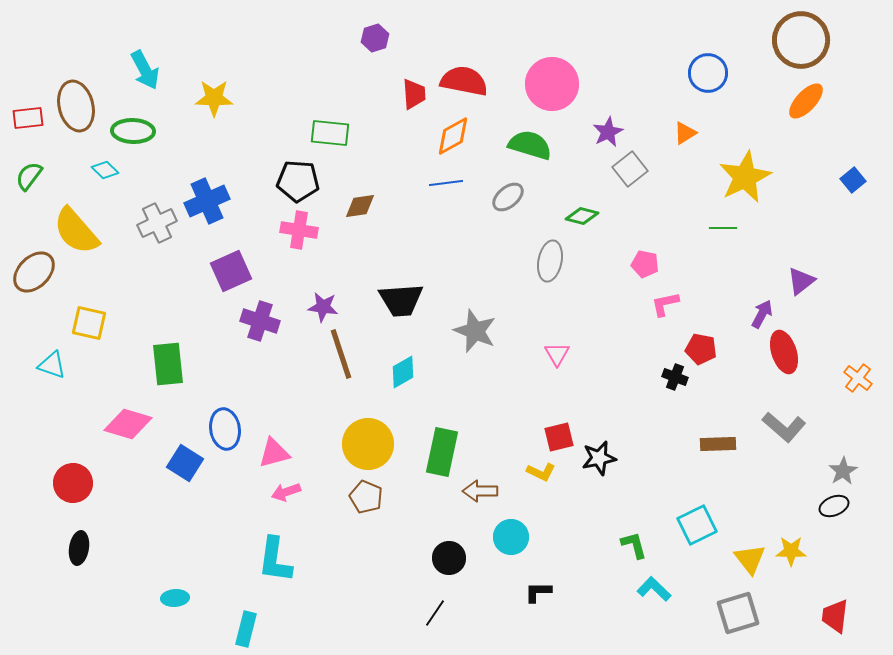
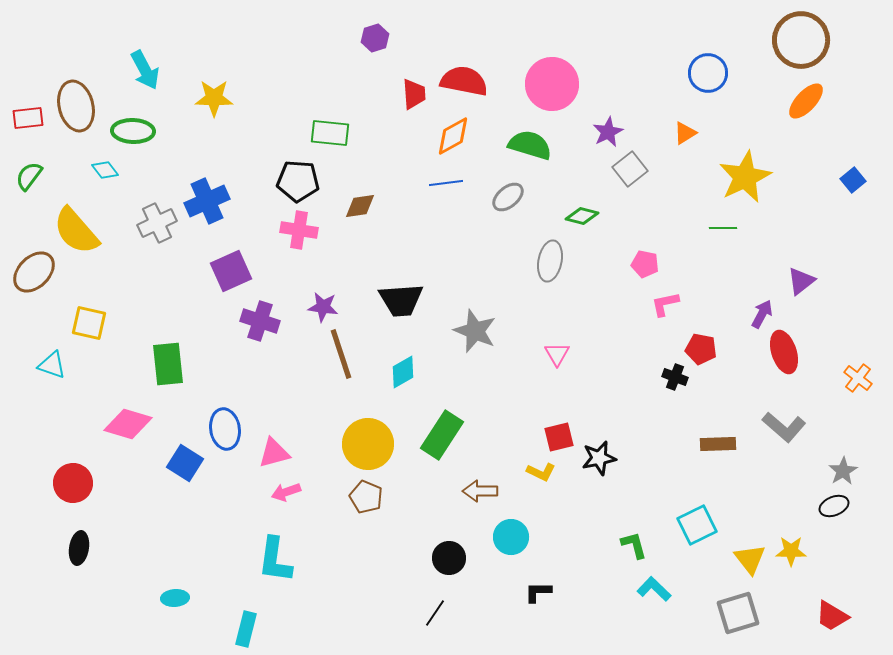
cyan diamond at (105, 170): rotated 8 degrees clockwise
green rectangle at (442, 452): moved 17 px up; rotated 21 degrees clockwise
red trapezoid at (835, 616): moved 3 px left; rotated 66 degrees counterclockwise
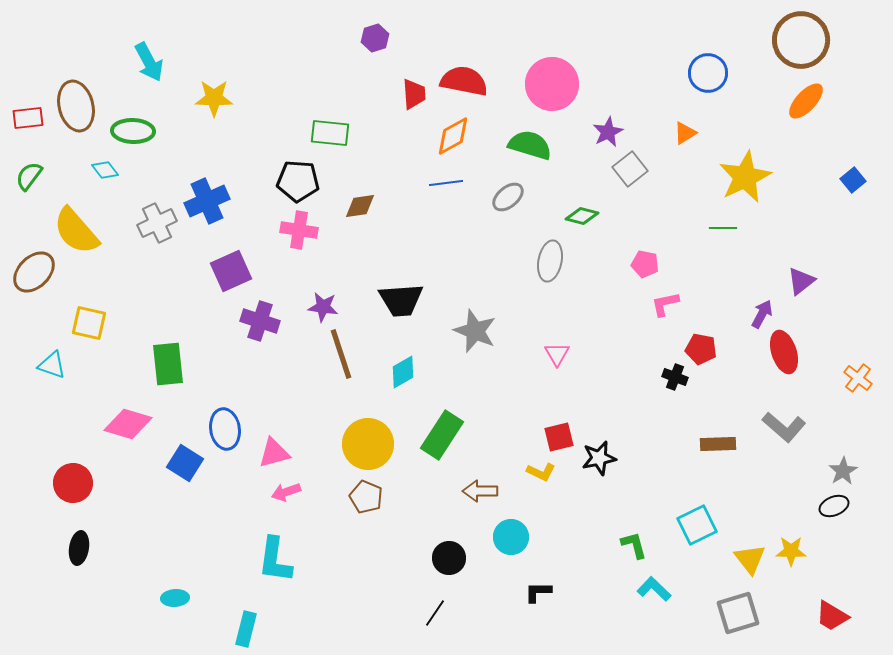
cyan arrow at (145, 70): moved 4 px right, 8 px up
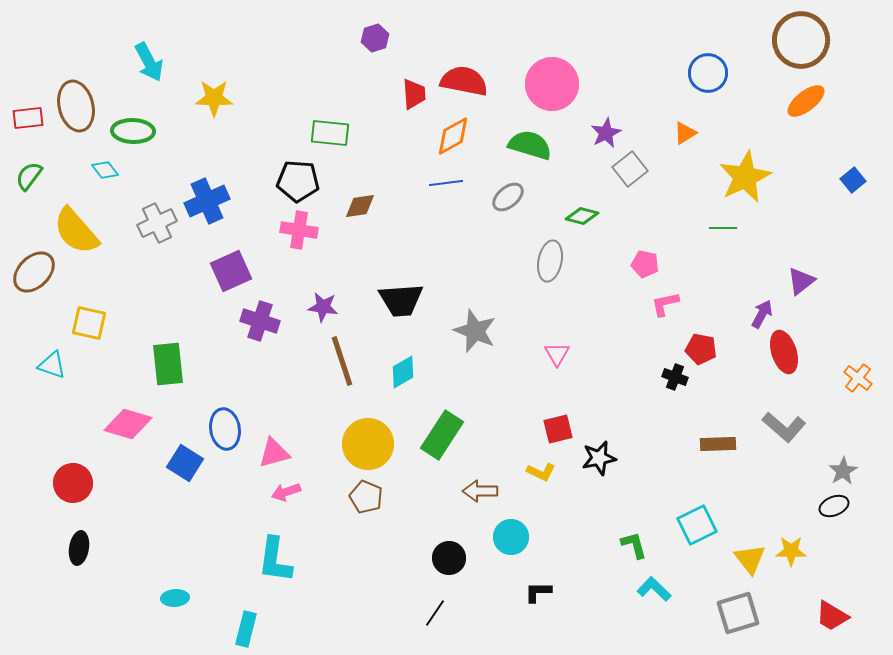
orange ellipse at (806, 101): rotated 9 degrees clockwise
purple star at (608, 132): moved 2 px left, 1 px down
brown line at (341, 354): moved 1 px right, 7 px down
red square at (559, 437): moved 1 px left, 8 px up
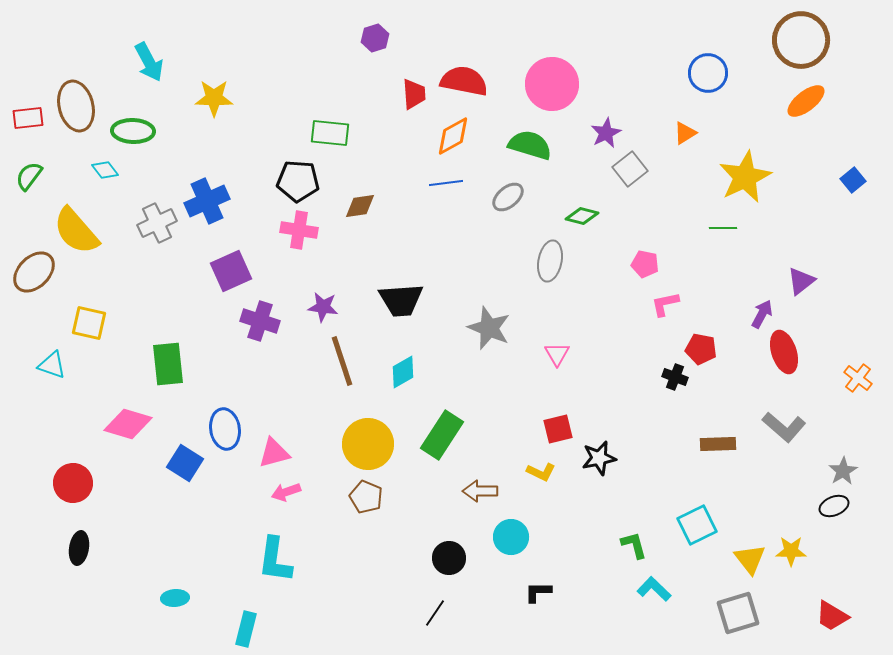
gray star at (475, 331): moved 14 px right, 3 px up
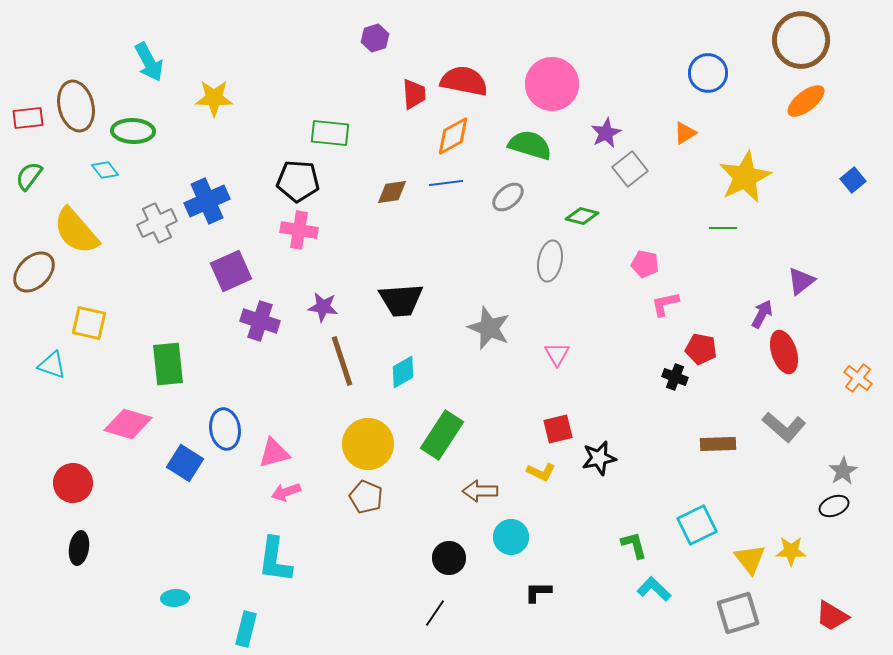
brown diamond at (360, 206): moved 32 px right, 14 px up
